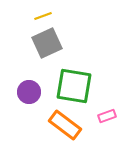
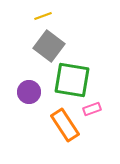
gray square: moved 2 px right, 3 px down; rotated 28 degrees counterclockwise
green square: moved 2 px left, 6 px up
pink rectangle: moved 15 px left, 7 px up
orange rectangle: rotated 20 degrees clockwise
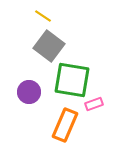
yellow line: rotated 54 degrees clockwise
pink rectangle: moved 2 px right, 5 px up
orange rectangle: rotated 56 degrees clockwise
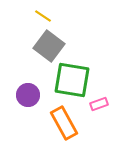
purple circle: moved 1 px left, 3 px down
pink rectangle: moved 5 px right
orange rectangle: moved 1 px left, 2 px up; rotated 52 degrees counterclockwise
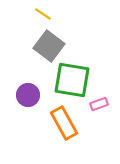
yellow line: moved 2 px up
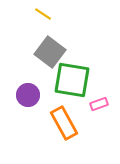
gray square: moved 1 px right, 6 px down
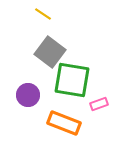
orange rectangle: rotated 40 degrees counterclockwise
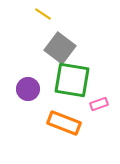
gray square: moved 10 px right, 4 px up
purple circle: moved 6 px up
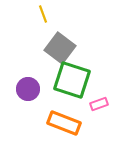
yellow line: rotated 36 degrees clockwise
green square: rotated 9 degrees clockwise
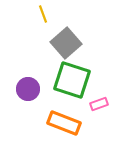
gray square: moved 6 px right, 5 px up; rotated 12 degrees clockwise
